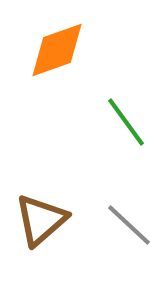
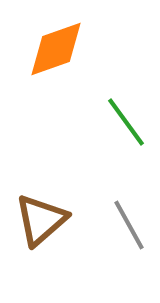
orange diamond: moved 1 px left, 1 px up
gray line: rotated 18 degrees clockwise
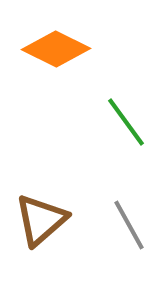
orange diamond: rotated 46 degrees clockwise
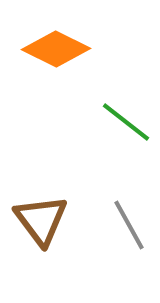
green line: rotated 16 degrees counterclockwise
brown triangle: rotated 26 degrees counterclockwise
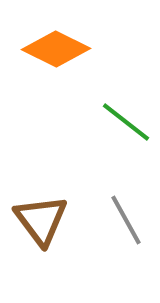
gray line: moved 3 px left, 5 px up
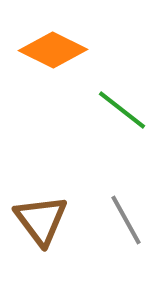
orange diamond: moved 3 px left, 1 px down
green line: moved 4 px left, 12 px up
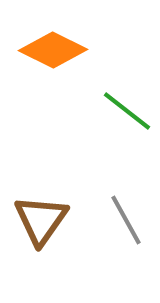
green line: moved 5 px right, 1 px down
brown triangle: rotated 12 degrees clockwise
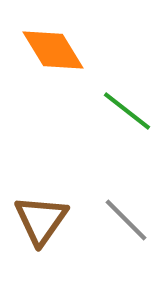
orange diamond: rotated 32 degrees clockwise
gray line: rotated 16 degrees counterclockwise
